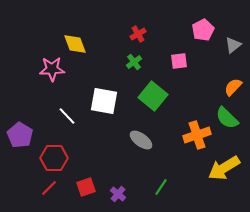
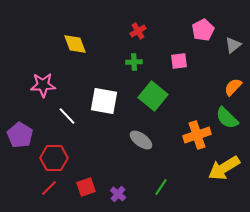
red cross: moved 3 px up
green cross: rotated 35 degrees clockwise
pink star: moved 9 px left, 16 px down
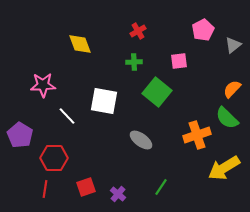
yellow diamond: moved 5 px right
orange semicircle: moved 1 px left, 2 px down
green square: moved 4 px right, 4 px up
red line: moved 4 px left, 1 px down; rotated 36 degrees counterclockwise
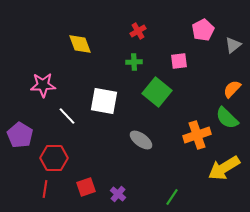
green line: moved 11 px right, 10 px down
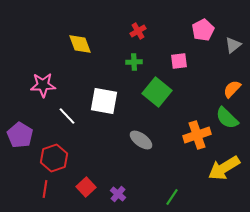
red hexagon: rotated 20 degrees counterclockwise
red square: rotated 24 degrees counterclockwise
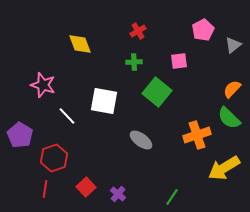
pink star: rotated 20 degrees clockwise
green semicircle: moved 2 px right
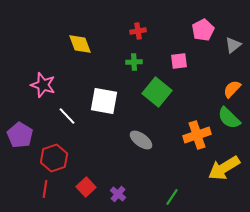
red cross: rotated 21 degrees clockwise
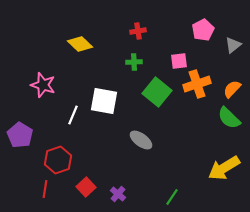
yellow diamond: rotated 25 degrees counterclockwise
white line: moved 6 px right, 1 px up; rotated 66 degrees clockwise
orange cross: moved 51 px up
red hexagon: moved 4 px right, 2 px down
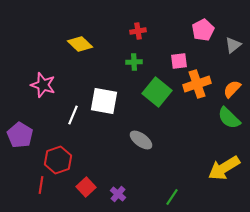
red line: moved 4 px left, 4 px up
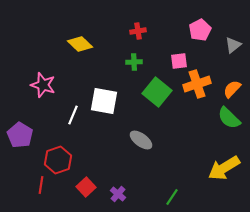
pink pentagon: moved 3 px left
